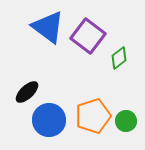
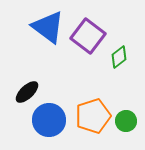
green diamond: moved 1 px up
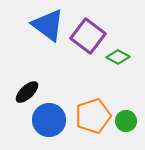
blue triangle: moved 2 px up
green diamond: moved 1 px left; rotated 65 degrees clockwise
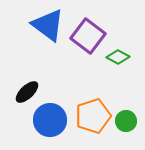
blue circle: moved 1 px right
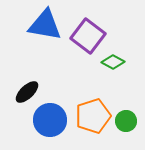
blue triangle: moved 3 px left; rotated 27 degrees counterclockwise
green diamond: moved 5 px left, 5 px down
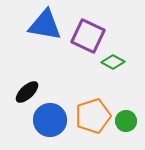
purple square: rotated 12 degrees counterclockwise
